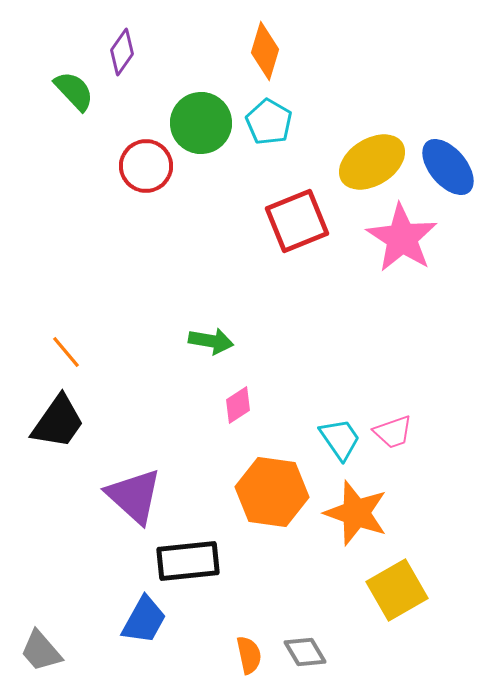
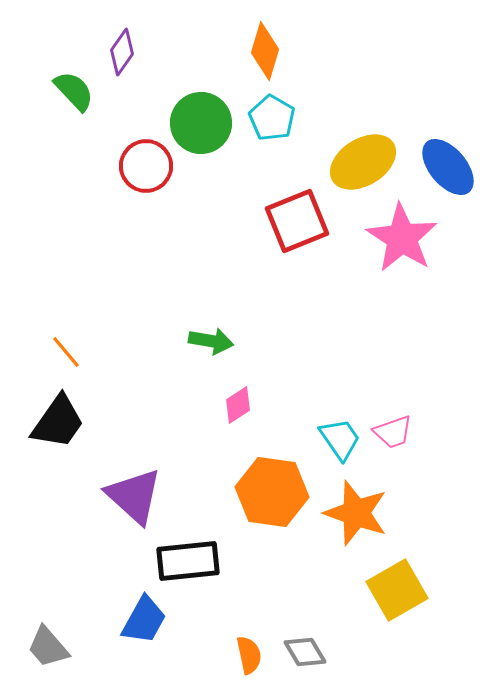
cyan pentagon: moved 3 px right, 4 px up
yellow ellipse: moved 9 px left
gray trapezoid: moved 7 px right, 4 px up
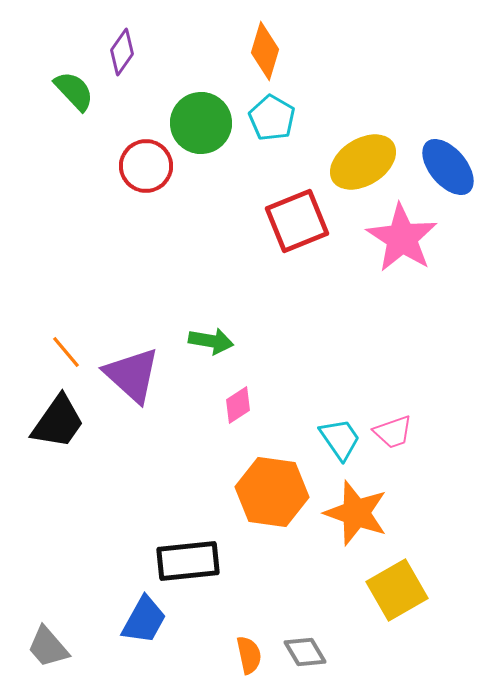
purple triangle: moved 2 px left, 121 px up
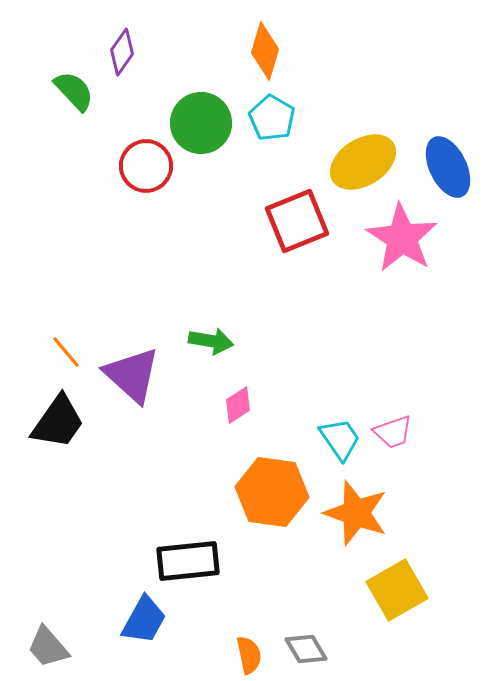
blue ellipse: rotated 14 degrees clockwise
gray diamond: moved 1 px right, 3 px up
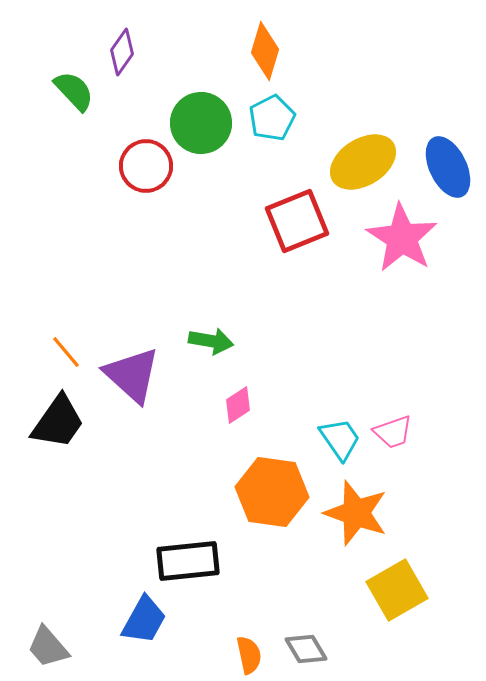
cyan pentagon: rotated 15 degrees clockwise
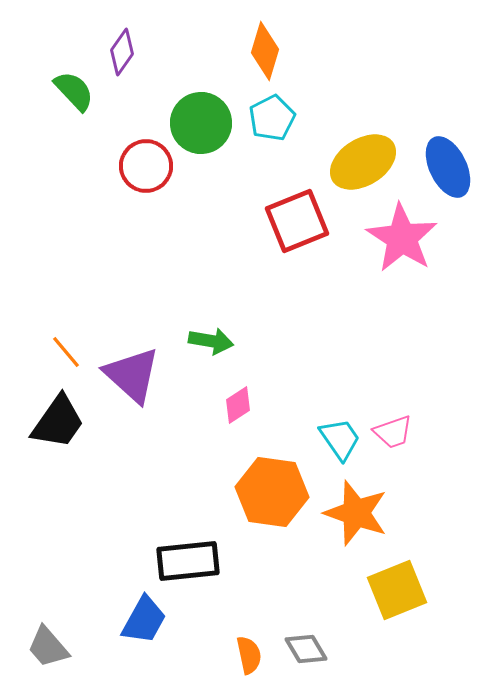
yellow square: rotated 8 degrees clockwise
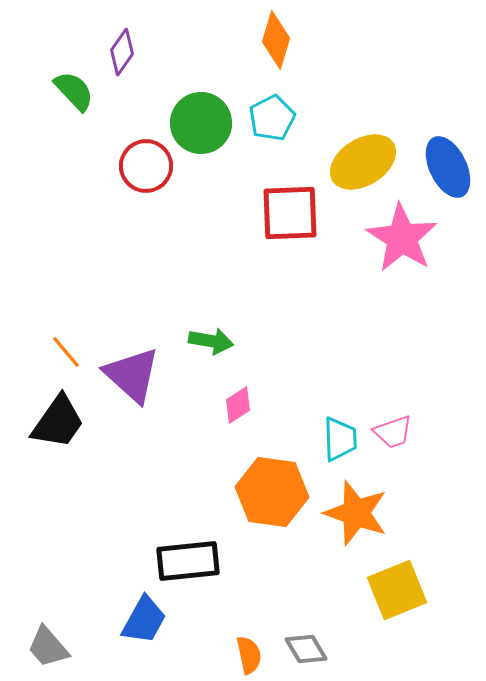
orange diamond: moved 11 px right, 11 px up
red square: moved 7 px left, 8 px up; rotated 20 degrees clockwise
cyan trapezoid: rotated 33 degrees clockwise
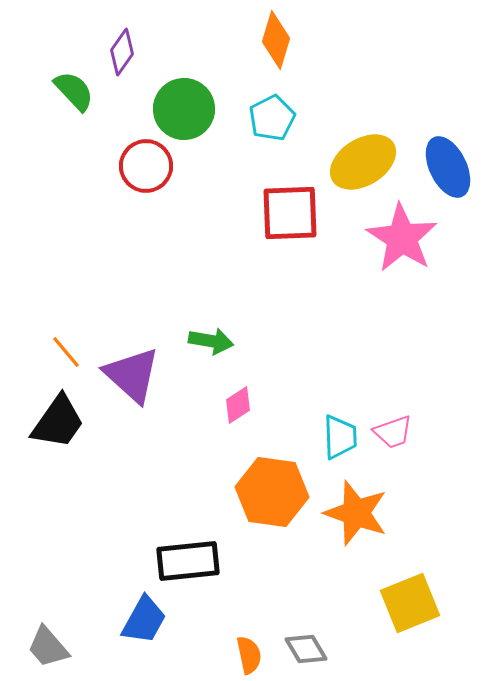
green circle: moved 17 px left, 14 px up
cyan trapezoid: moved 2 px up
yellow square: moved 13 px right, 13 px down
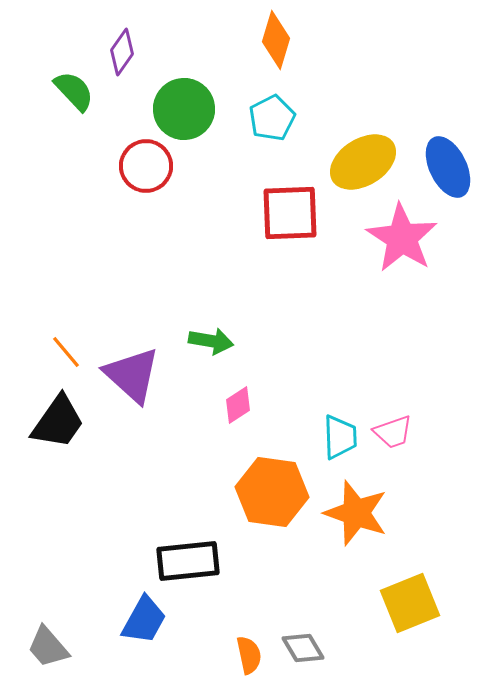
gray diamond: moved 3 px left, 1 px up
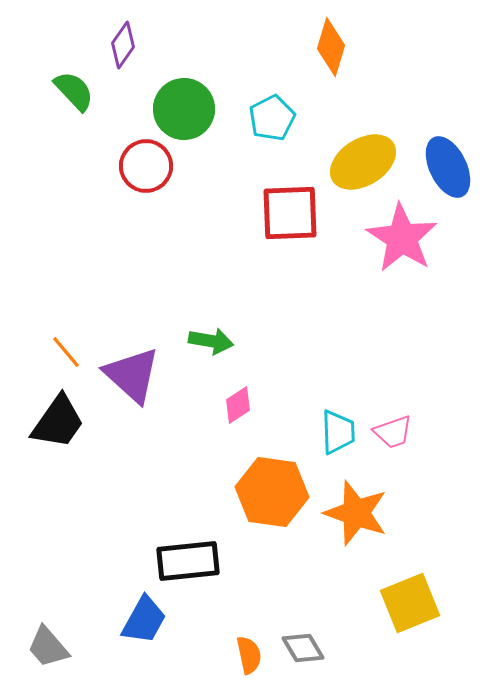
orange diamond: moved 55 px right, 7 px down
purple diamond: moved 1 px right, 7 px up
cyan trapezoid: moved 2 px left, 5 px up
